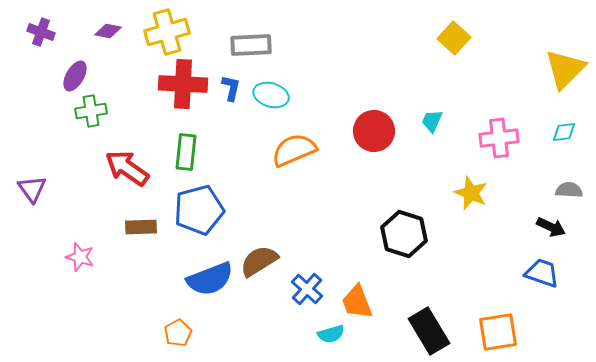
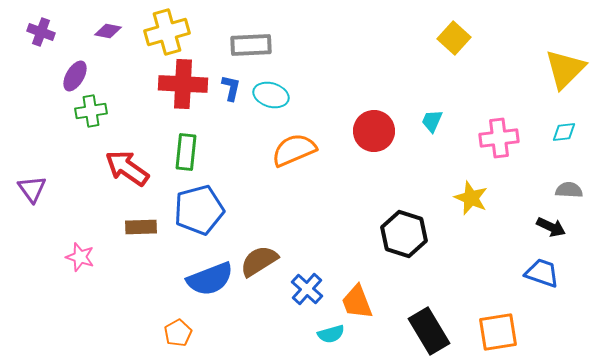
yellow star: moved 5 px down
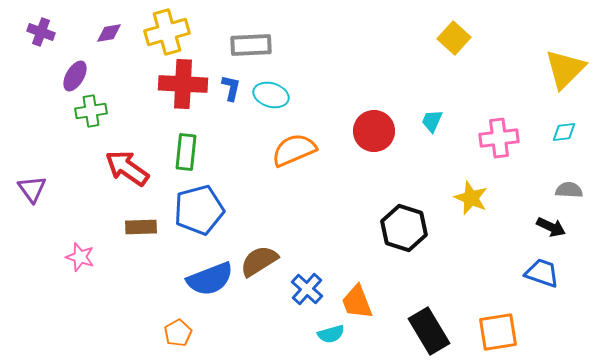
purple diamond: moved 1 px right, 2 px down; rotated 20 degrees counterclockwise
black hexagon: moved 6 px up
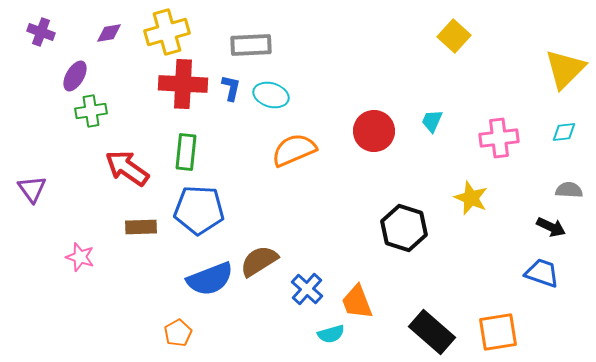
yellow square: moved 2 px up
blue pentagon: rotated 18 degrees clockwise
black rectangle: moved 3 px right, 1 px down; rotated 18 degrees counterclockwise
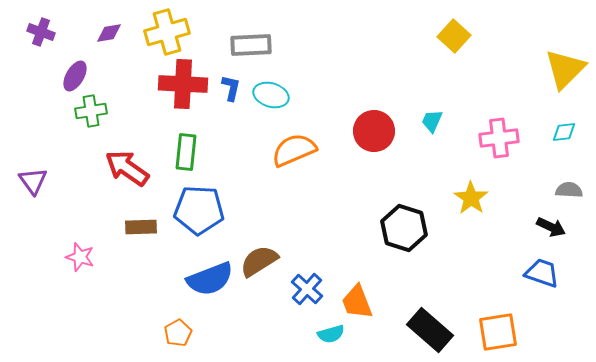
purple triangle: moved 1 px right, 8 px up
yellow star: rotated 12 degrees clockwise
black rectangle: moved 2 px left, 2 px up
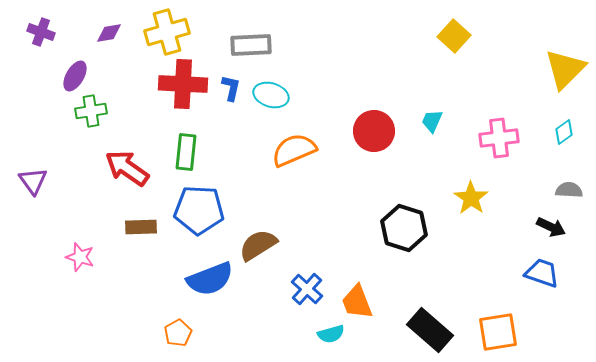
cyan diamond: rotated 30 degrees counterclockwise
brown semicircle: moved 1 px left, 16 px up
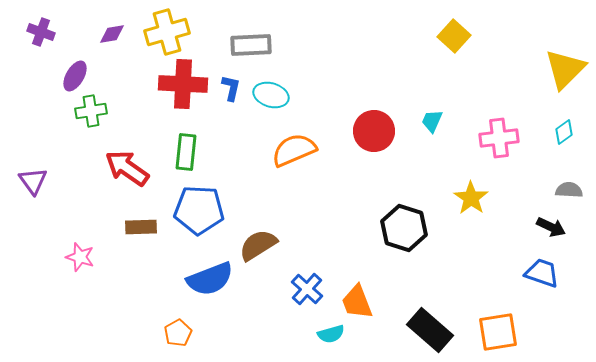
purple diamond: moved 3 px right, 1 px down
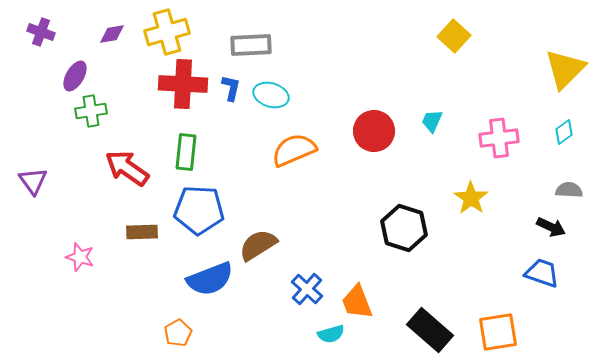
brown rectangle: moved 1 px right, 5 px down
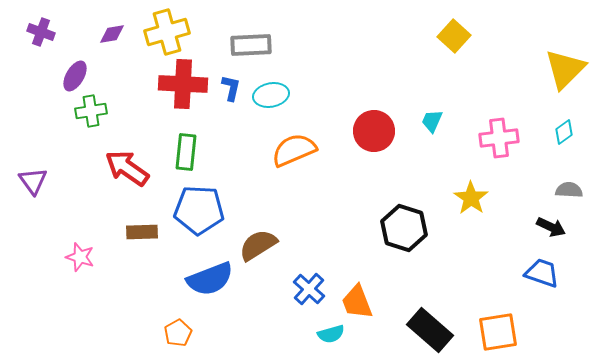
cyan ellipse: rotated 28 degrees counterclockwise
blue cross: moved 2 px right
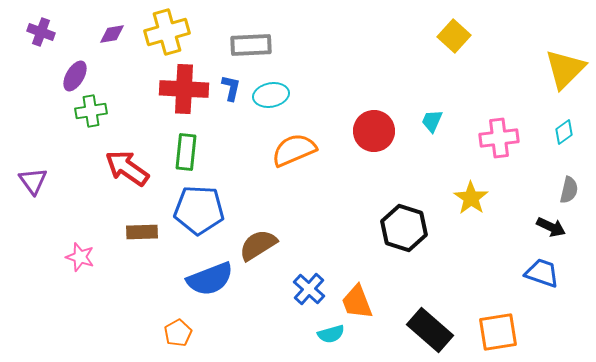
red cross: moved 1 px right, 5 px down
gray semicircle: rotated 100 degrees clockwise
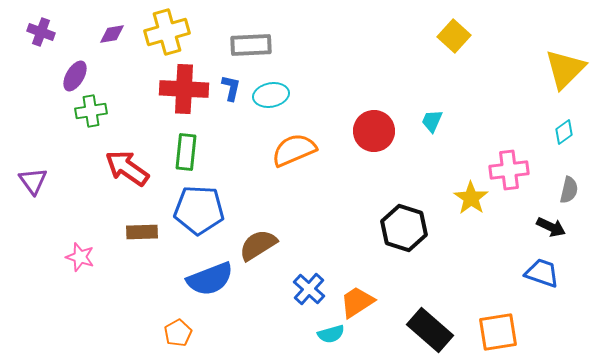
pink cross: moved 10 px right, 32 px down
orange trapezoid: rotated 78 degrees clockwise
